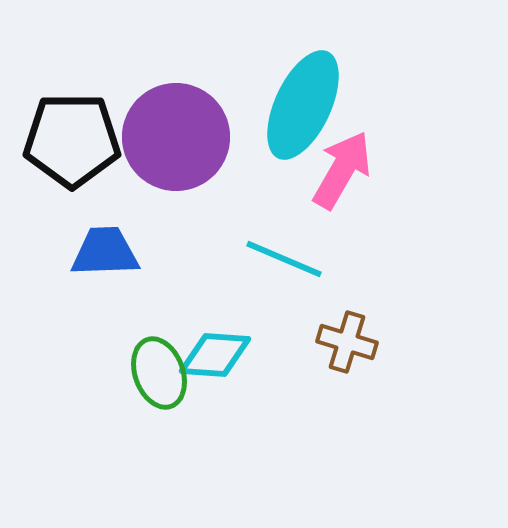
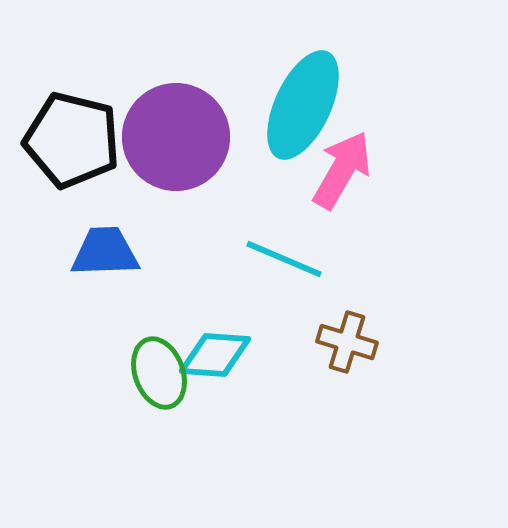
black pentagon: rotated 14 degrees clockwise
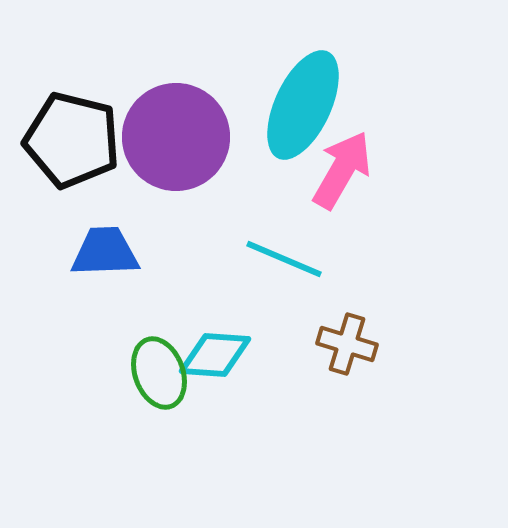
brown cross: moved 2 px down
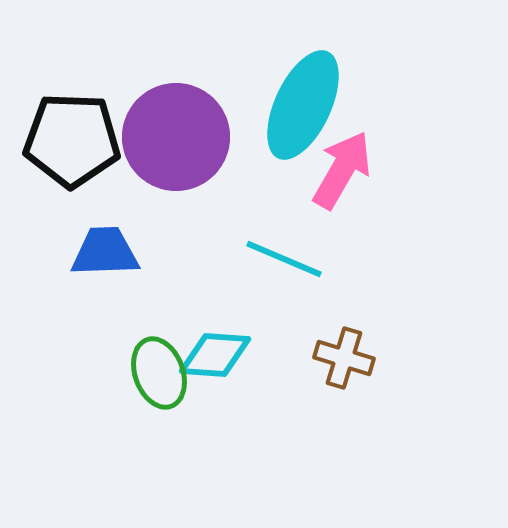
black pentagon: rotated 12 degrees counterclockwise
brown cross: moved 3 px left, 14 px down
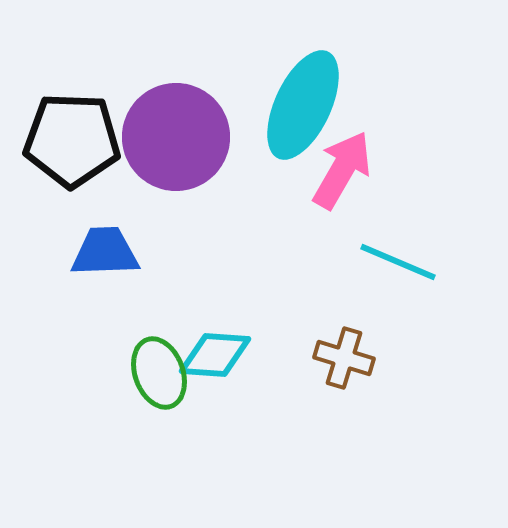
cyan line: moved 114 px right, 3 px down
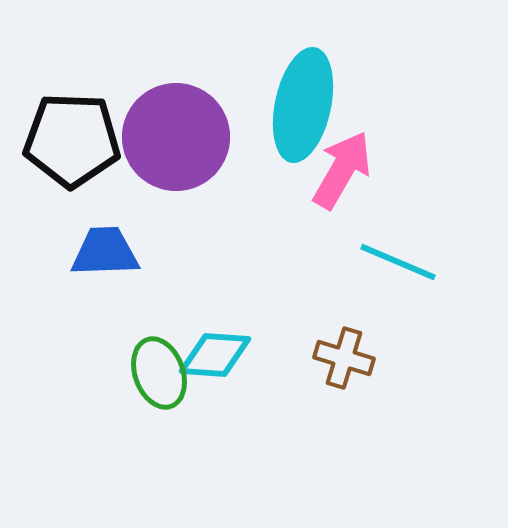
cyan ellipse: rotated 13 degrees counterclockwise
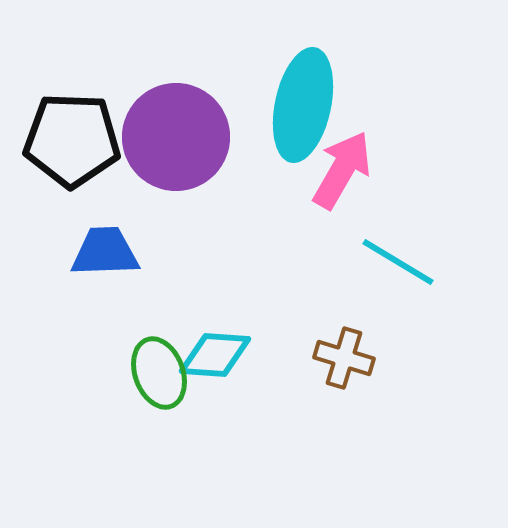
cyan line: rotated 8 degrees clockwise
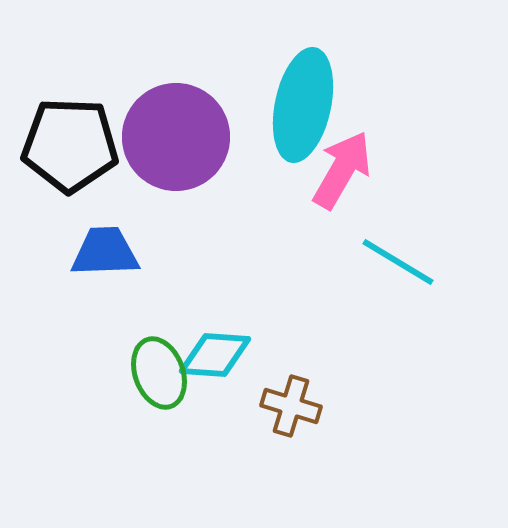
black pentagon: moved 2 px left, 5 px down
brown cross: moved 53 px left, 48 px down
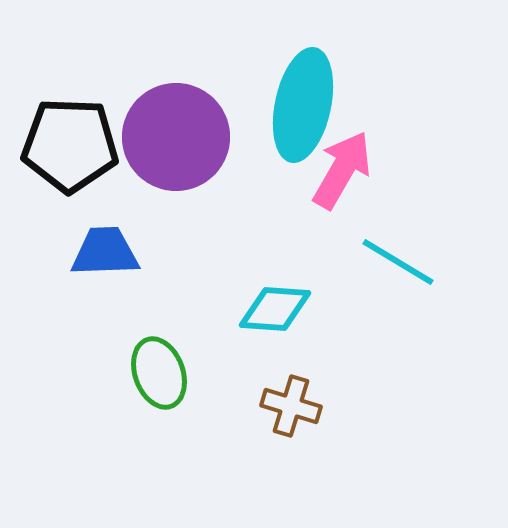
cyan diamond: moved 60 px right, 46 px up
